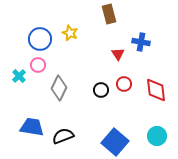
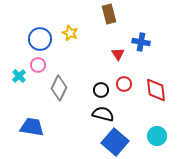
black semicircle: moved 40 px right, 22 px up; rotated 35 degrees clockwise
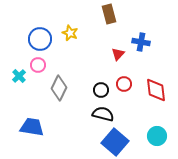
red triangle: rotated 16 degrees clockwise
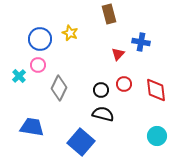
blue square: moved 34 px left
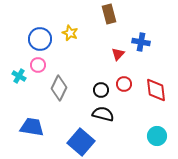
cyan cross: rotated 16 degrees counterclockwise
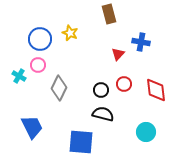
blue trapezoid: rotated 55 degrees clockwise
cyan circle: moved 11 px left, 4 px up
blue square: rotated 36 degrees counterclockwise
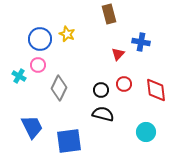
yellow star: moved 3 px left, 1 px down
blue square: moved 12 px left, 1 px up; rotated 12 degrees counterclockwise
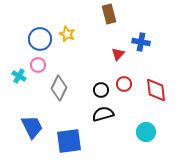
black semicircle: rotated 30 degrees counterclockwise
